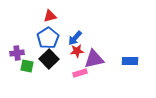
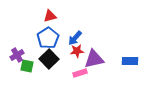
purple cross: moved 2 px down; rotated 24 degrees counterclockwise
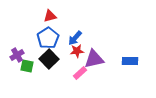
pink rectangle: rotated 24 degrees counterclockwise
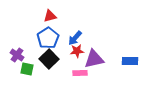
purple cross: rotated 24 degrees counterclockwise
green square: moved 3 px down
pink rectangle: rotated 40 degrees clockwise
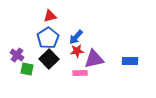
blue arrow: moved 1 px right, 1 px up
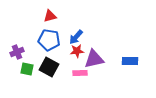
blue pentagon: moved 1 px right, 2 px down; rotated 30 degrees counterclockwise
purple cross: moved 3 px up; rotated 32 degrees clockwise
black square: moved 8 px down; rotated 18 degrees counterclockwise
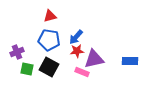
pink rectangle: moved 2 px right, 1 px up; rotated 24 degrees clockwise
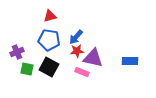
purple triangle: moved 1 px left, 1 px up; rotated 25 degrees clockwise
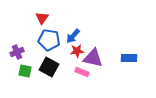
red triangle: moved 8 px left, 2 px down; rotated 40 degrees counterclockwise
blue arrow: moved 3 px left, 1 px up
blue rectangle: moved 1 px left, 3 px up
green square: moved 2 px left, 2 px down
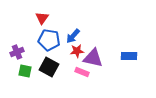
blue rectangle: moved 2 px up
